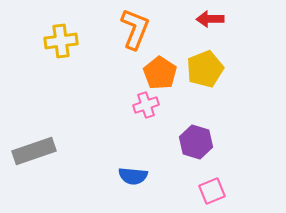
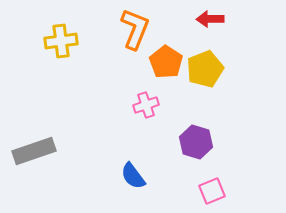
orange pentagon: moved 6 px right, 11 px up
blue semicircle: rotated 48 degrees clockwise
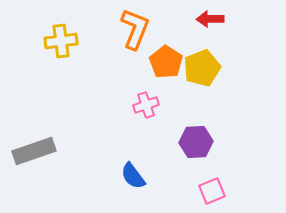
yellow pentagon: moved 3 px left, 1 px up
purple hexagon: rotated 20 degrees counterclockwise
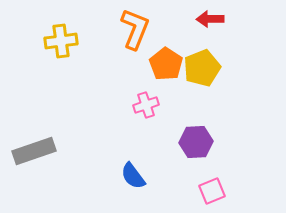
orange pentagon: moved 2 px down
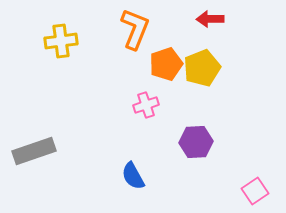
orange pentagon: rotated 20 degrees clockwise
blue semicircle: rotated 8 degrees clockwise
pink square: moved 43 px right; rotated 12 degrees counterclockwise
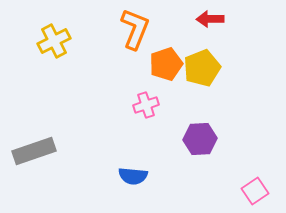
yellow cross: moved 7 px left; rotated 20 degrees counterclockwise
purple hexagon: moved 4 px right, 3 px up
blue semicircle: rotated 56 degrees counterclockwise
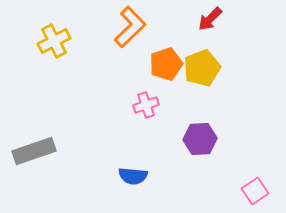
red arrow: rotated 44 degrees counterclockwise
orange L-shape: moved 5 px left, 2 px up; rotated 24 degrees clockwise
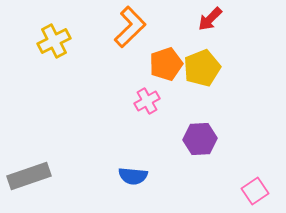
pink cross: moved 1 px right, 4 px up; rotated 10 degrees counterclockwise
gray rectangle: moved 5 px left, 25 px down
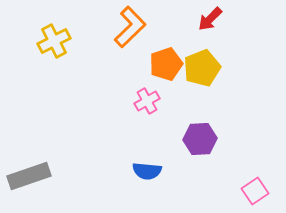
blue semicircle: moved 14 px right, 5 px up
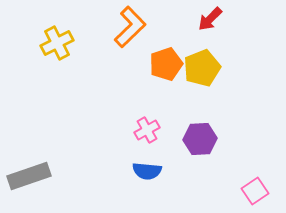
yellow cross: moved 3 px right, 2 px down
pink cross: moved 29 px down
